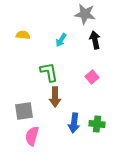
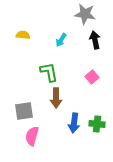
brown arrow: moved 1 px right, 1 px down
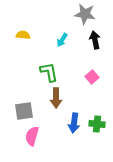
cyan arrow: moved 1 px right
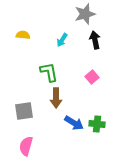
gray star: rotated 25 degrees counterclockwise
blue arrow: rotated 66 degrees counterclockwise
pink semicircle: moved 6 px left, 10 px down
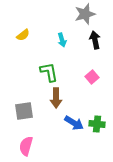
yellow semicircle: rotated 136 degrees clockwise
cyan arrow: rotated 48 degrees counterclockwise
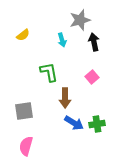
gray star: moved 5 px left, 6 px down
black arrow: moved 1 px left, 2 px down
brown arrow: moved 9 px right
green cross: rotated 14 degrees counterclockwise
